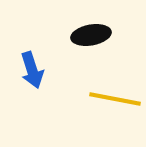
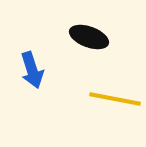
black ellipse: moved 2 px left, 2 px down; rotated 30 degrees clockwise
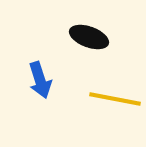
blue arrow: moved 8 px right, 10 px down
